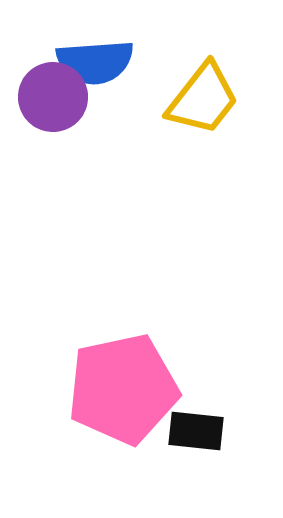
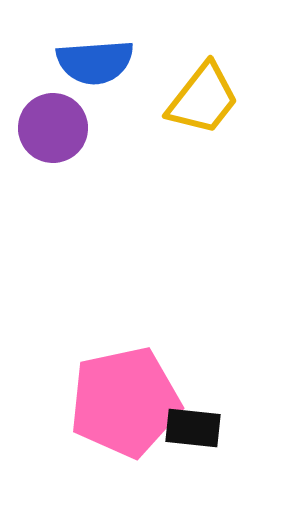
purple circle: moved 31 px down
pink pentagon: moved 2 px right, 13 px down
black rectangle: moved 3 px left, 3 px up
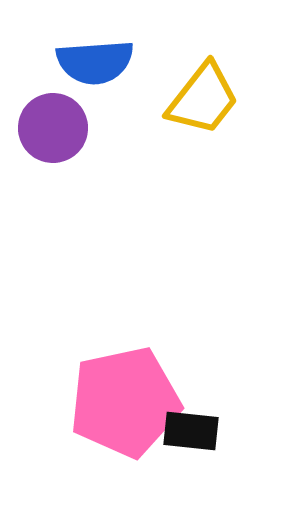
black rectangle: moved 2 px left, 3 px down
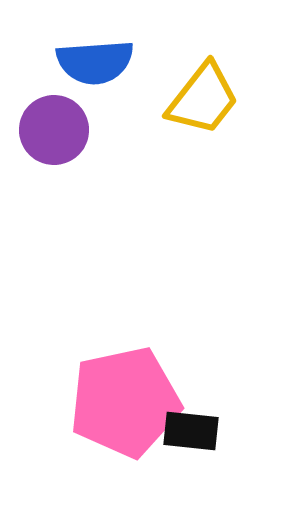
purple circle: moved 1 px right, 2 px down
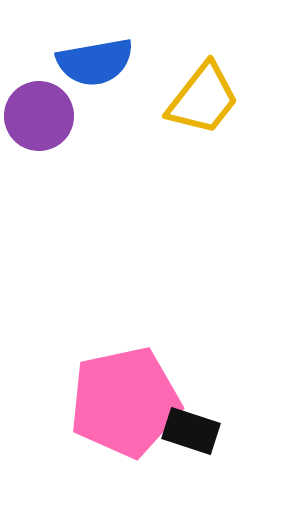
blue semicircle: rotated 6 degrees counterclockwise
purple circle: moved 15 px left, 14 px up
black rectangle: rotated 12 degrees clockwise
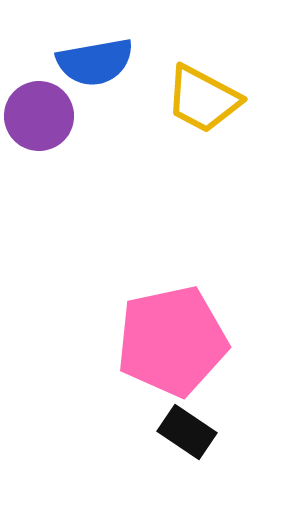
yellow trapezoid: rotated 80 degrees clockwise
pink pentagon: moved 47 px right, 61 px up
black rectangle: moved 4 px left, 1 px down; rotated 16 degrees clockwise
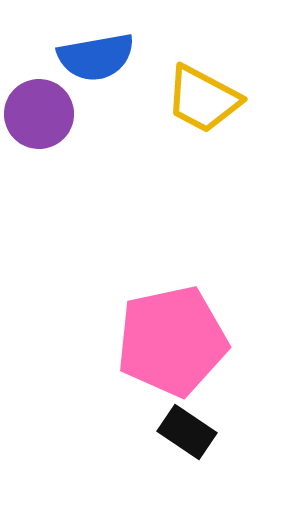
blue semicircle: moved 1 px right, 5 px up
purple circle: moved 2 px up
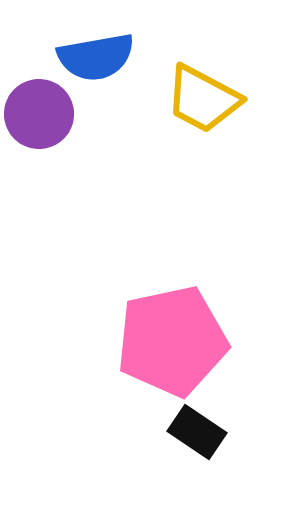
black rectangle: moved 10 px right
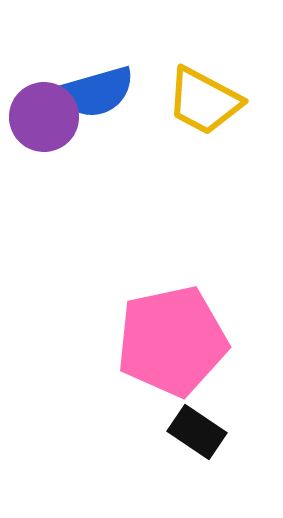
blue semicircle: moved 35 px down; rotated 6 degrees counterclockwise
yellow trapezoid: moved 1 px right, 2 px down
purple circle: moved 5 px right, 3 px down
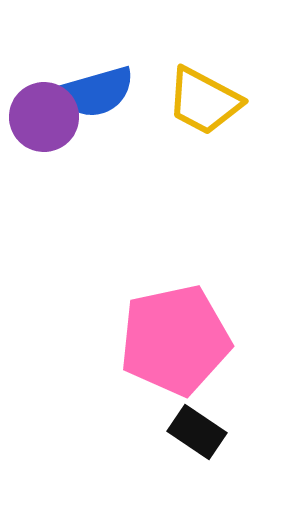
pink pentagon: moved 3 px right, 1 px up
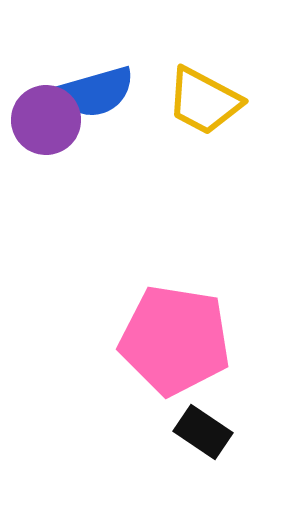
purple circle: moved 2 px right, 3 px down
pink pentagon: rotated 21 degrees clockwise
black rectangle: moved 6 px right
